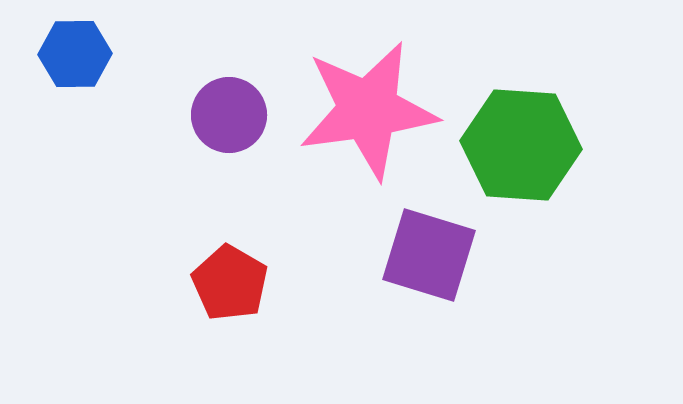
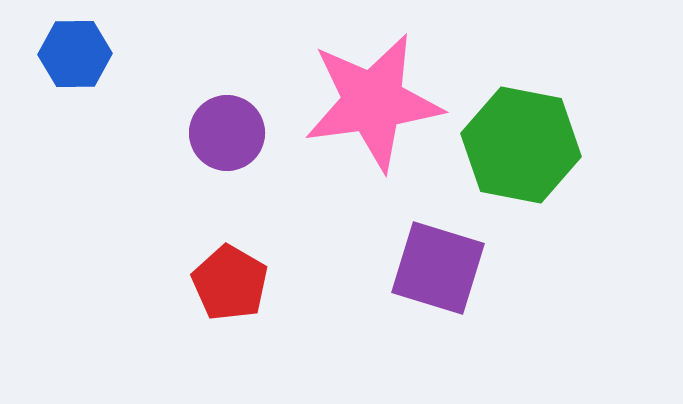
pink star: moved 5 px right, 8 px up
purple circle: moved 2 px left, 18 px down
green hexagon: rotated 7 degrees clockwise
purple square: moved 9 px right, 13 px down
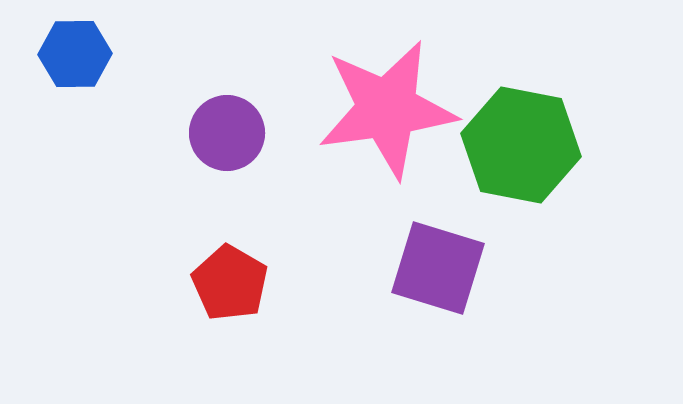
pink star: moved 14 px right, 7 px down
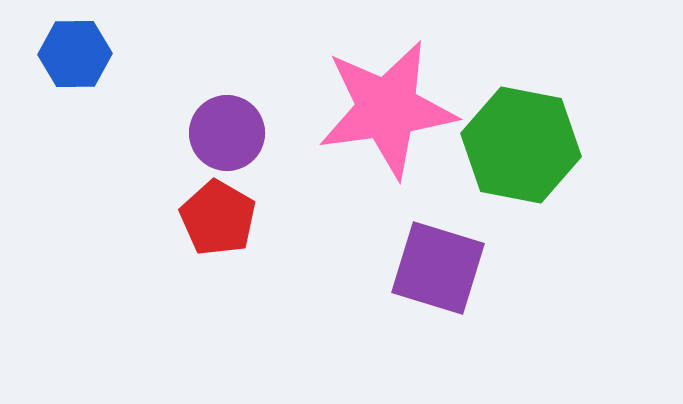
red pentagon: moved 12 px left, 65 px up
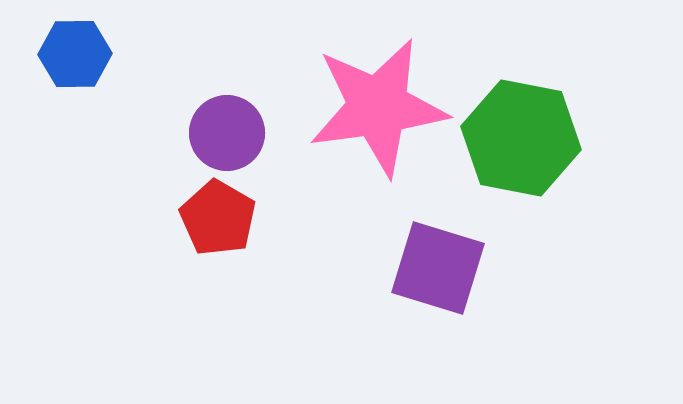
pink star: moved 9 px left, 2 px up
green hexagon: moved 7 px up
